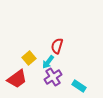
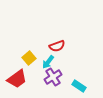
red semicircle: rotated 126 degrees counterclockwise
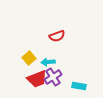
red semicircle: moved 10 px up
cyan arrow: rotated 48 degrees clockwise
red trapezoid: moved 20 px right; rotated 15 degrees clockwise
cyan rectangle: rotated 24 degrees counterclockwise
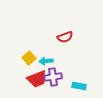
red semicircle: moved 8 px right, 1 px down
cyan arrow: moved 2 px left, 1 px up
purple cross: rotated 24 degrees clockwise
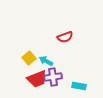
cyan arrow: rotated 32 degrees clockwise
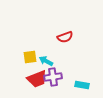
yellow square: moved 1 px right, 1 px up; rotated 32 degrees clockwise
cyan rectangle: moved 3 px right, 1 px up
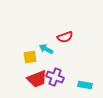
cyan arrow: moved 12 px up
purple cross: moved 2 px right; rotated 30 degrees clockwise
cyan rectangle: moved 3 px right
